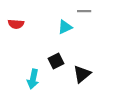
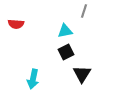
gray line: rotated 72 degrees counterclockwise
cyan triangle: moved 4 px down; rotated 14 degrees clockwise
black square: moved 10 px right, 9 px up
black triangle: rotated 18 degrees counterclockwise
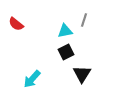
gray line: moved 9 px down
red semicircle: rotated 35 degrees clockwise
cyan arrow: moved 1 px left; rotated 30 degrees clockwise
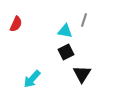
red semicircle: rotated 105 degrees counterclockwise
cyan triangle: rotated 21 degrees clockwise
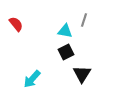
red semicircle: rotated 63 degrees counterclockwise
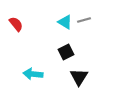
gray line: rotated 56 degrees clockwise
cyan triangle: moved 9 px up; rotated 21 degrees clockwise
black triangle: moved 3 px left, 3 px down
cyan arrow: moved 1 px right, 5 px up; rotated 54 degrees clockwise
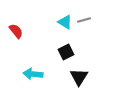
red semicircle: moved 7 px down
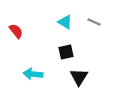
gray line: moved 10 px right, 2 px down; rotated 40 degrees clockwise
black square: rotated 14 degrees clockwise
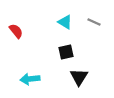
cyan arrow: moved 3 px left, 5 px down; rotated 12 degrees counterclockwise
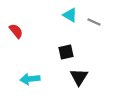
cyan triangle: moved 5 px right, 7 px up
